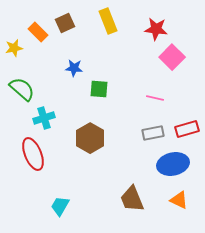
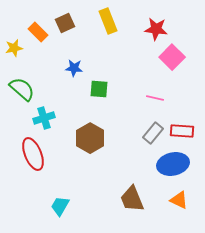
red rectangle: moved 5 px left, 2 px down; rotated 20 degrees clockwise
gray rectangle: rotated 40 degrees counterclockwise
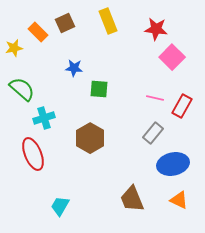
red rectangle: moved 25 px up; rotated 65 degrees counterclockwise
